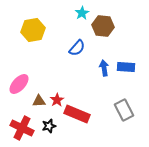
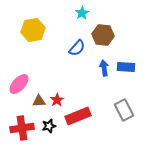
brown hexagon: moved 9 px down
red rectangle: moved 1 px right, 2 px down; rotated 45 degrees counterclockwise
red cross: rotated 35 degrees counterclockwise
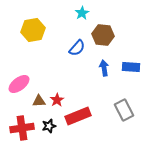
blue rectangle: moved 5 px right
pink ellipse: rotated 10 degrees clockwise
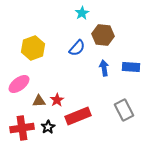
yellow hexagon: moved 18 px down; rotated 10 degrees counterclockwise
black star: moved 1 px left, 1 px down; rotated 16 degrees counterclockwise
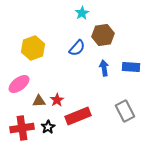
brown hexagon: rotated 15 degrees counterclockwise
gray rectangle: moved 1 px right, 1 px down
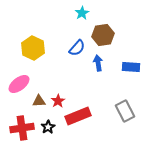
yellow hexagon: rotated 15 degrees counterclockwise
blue arrow: moved 6 px left, 5 px up
red star: moved 1 px right, 1 px down
